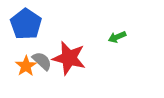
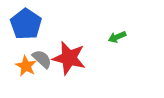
gray semicircle: moved 2 px up
orange star: rotated 10 degrees counterclockwise
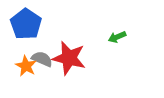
gray semicircle: rotated 20 degrees counterclockwise
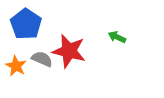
green arrow: rotated 48 degrees clockwise
red star: moved 7 px up
orange star: moved 10 px left
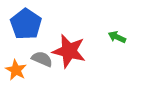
orange star: moved 4 px down
